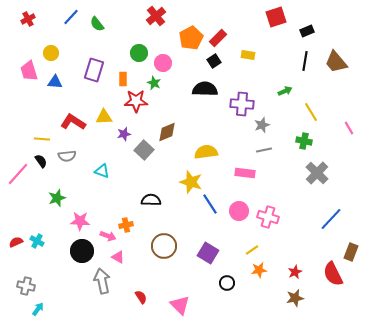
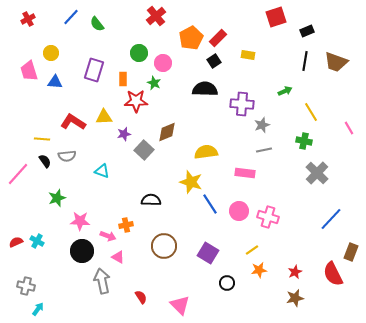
brown trapezoid at (336, 62): rotated 30 degrees counterclockwise
black semicircle at (41, 161): moved 4 px right
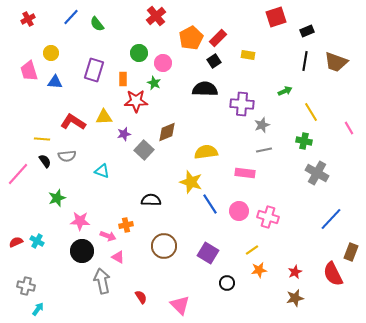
gray cross at (317, 173): rotated 15 degrees counterclockwise
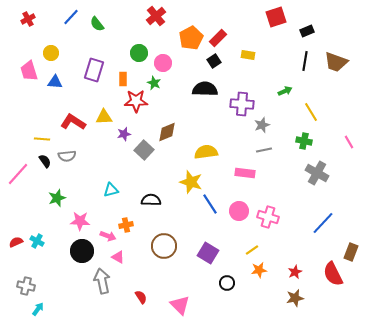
pink line at (349, 128): moved 14 px down
cyan triangle at (102, 171): moved 9 px right, 19 px down; rotated 35 degrees counterclockwise
blue line at (331, 219): moved 8 px left, 4 px down
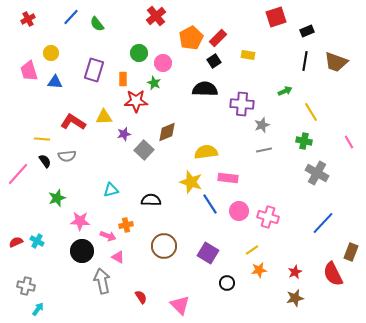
pink rectangle at (245, 173): moved 17 px left, 5 px down
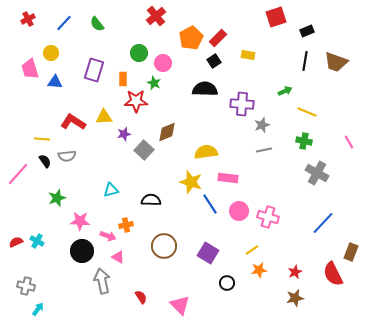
blue line at (71, 17): moved 7 px left, 6 px down
pink trapezoid at (29, 71): moved 1 px right, 2 px up
yellow line at (311, 112): moved 4 px left; rotated 36 degrees counterclockwise
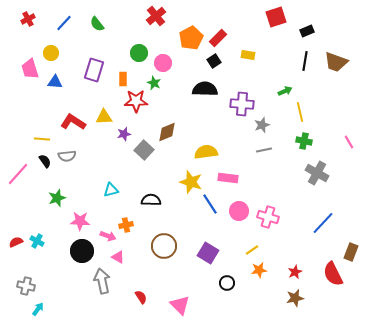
yellow line at (307, 112): moved 7 px left; rotated 54 degrees clockwise
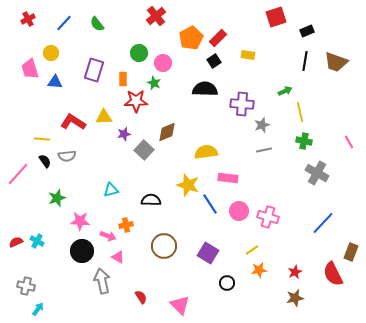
yellow star at (191, 182): moved 3 px left, 3 px down
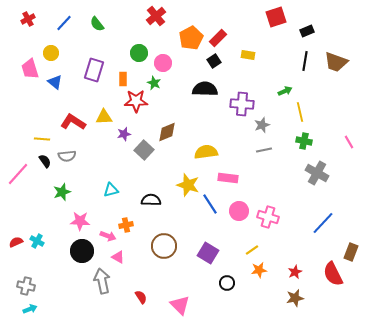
blue triangle at (55, 82): rotated 35 degrees clockwise
green star at (57, 198): moved 5 px right, 6 px up
cyan arrow at (38, 309): moved 8 px left; rotated 32 degrees clockwise
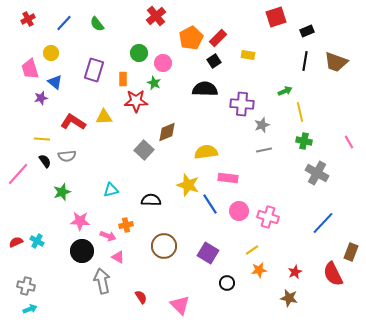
purple star at (124, 134): moved 83 px left, 36 px up
brown star at (295, 298): moved 6 px left; rotated 24 degrees clockwise
